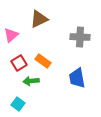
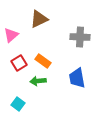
green arrow: moved 7 px right
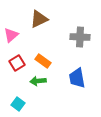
red square: moved 2 px left
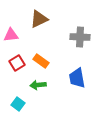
pink triangle: rotated 35 degrees clockwise
orange rectangle: moved 2 px left
green arrow: moved 4 px down
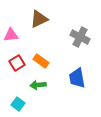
gray cross: rotated 24 degrees clockwise
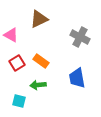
pink triangle: rotated 35 degrees clockwise
cyan square: moved 1 px right, 3 px up; rotated 24 degrees counterclockwise
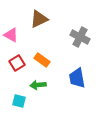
orange rectangle: moved 1 px right, 1 px up
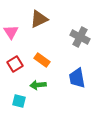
pink triangle: moved 3 px up; rotated 28 degrees clockwise
red square: moved 2 px left, 1 px down
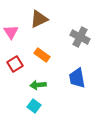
orange rectangle: moved 5 px up
cyan square: moved 15 px right, 5 px down; rotated 24 degrees clockwise
